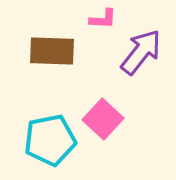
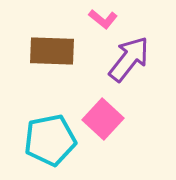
pink L-shape: rotated 36 degrees clockwise
purple arrow: moved 12 px left, 7 px down
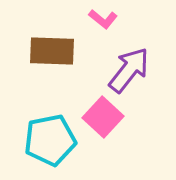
purple arrow: moved 11 px down
pink square: moved 2 px up
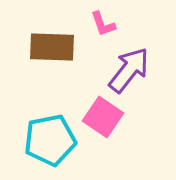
pink L-shape: moved 5 px down; rotated 32 degrees clockwise
brown rectangle: moved 4 px up
pink square: rotated 9 degrees counterclockwise
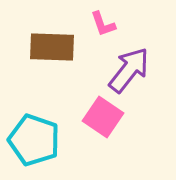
cyan pentagon: moved 16 px left; rotated 30 degrees clockwise
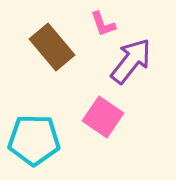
brown rectangle: rotated 48 degrees clockwise
purple arrow: moved 2 px right, 9 px up
cyan pentagon: rotated 18 degrees counterclockwise
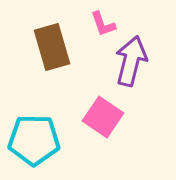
brown rectangle: rotated 24 degrees clockwise
purple arrow: rotated 24 degrees counterclockwise
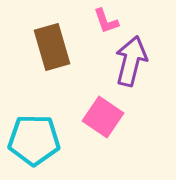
pink L-shape: moved 3 px right, 3 px up
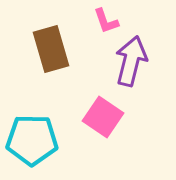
brown rectangle: moved 1 px left, 2 px down
cyan pentagon: moved 2 px left
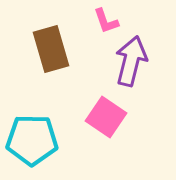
pink square: moved 3 px right
